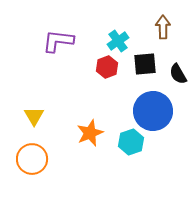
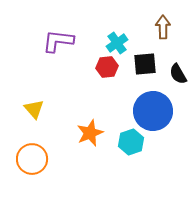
cyan cross: moved 1 px left, 2 px down
red hexagon: rotated 15 degrees clockwise
yellow triangle: moved 7 px up; rotated 10 degrees counterclockwise
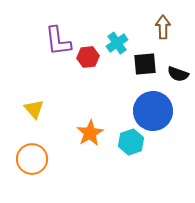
purple L-shape: rotated 104 degrees counterclockwise
red hexagon: moved 19 px left, 10 px up
black semicircle: rotated 40 degrees counterclockwise
orange star: rotated 8 degrees counterclockwise
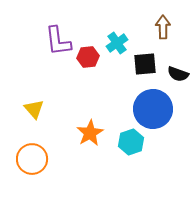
blue circle: moved 2 px up
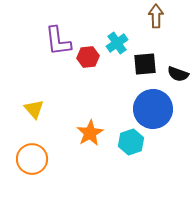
brown arrow: moved 7 px left, 11 px up
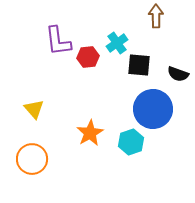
black square: moved 6 px left, 1 px down; rotated 10 degrees clockwise
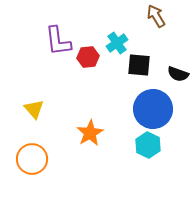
brown arrow: rotated 30 degrees counterclockwise
cyan hexagon: moved 17 px right, 3 px down; rotated 15 degrees counterclockwise
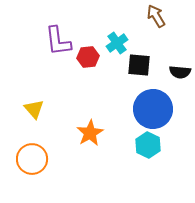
black semicircle: moved 2 px right, 2 px up; rotated 15 degrees counterclockwise
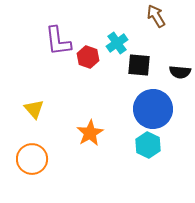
red hexagon: rotated 25 degrees clockwise
